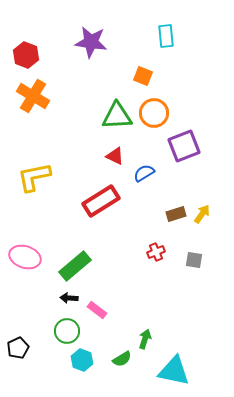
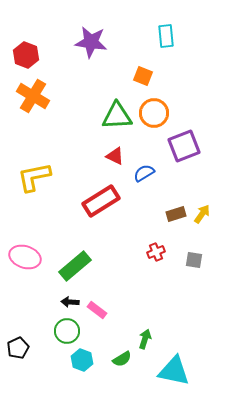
black arrow: moved 1 px right, 4 px down
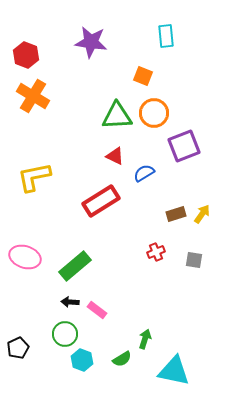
green circle: moved 2 px left, 3 px down
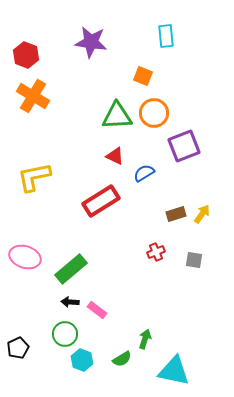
green rectangle: moved 4 px left, 3 px down
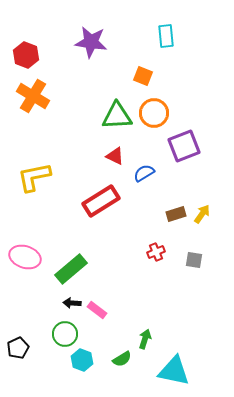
black arrow: moved 2 px right, 1 px down
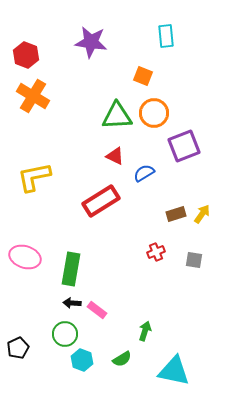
green rectangle: rotated 40 degrees counterclockwise
green arrow: moved 8 px up
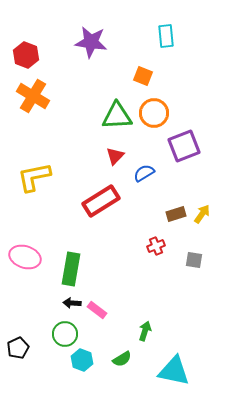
red triangle: rotated 48 degrees clockwise
red cross: moved 6 px up
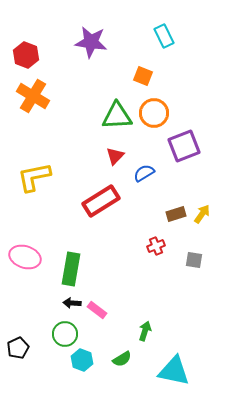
cyan rectangle: moved 2 px left; rotated 20 degrees counterclockwise
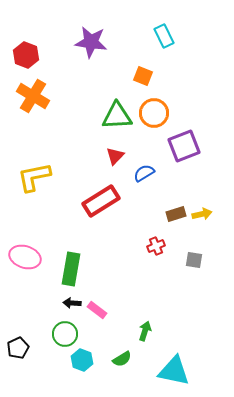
yellow arrow: rotated 42 degrees clockwise
